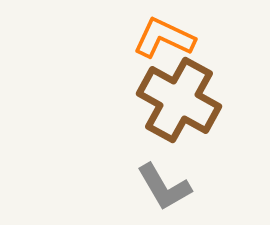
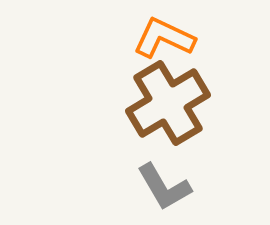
brown cross: moved 11 px left, 3 px down; rotated 30 degrees clockwise
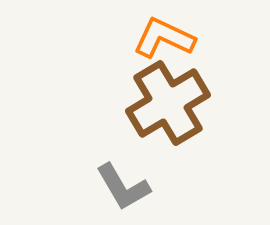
gray L-shape: moved 41 px left
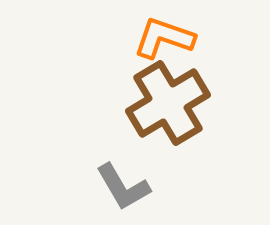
orange L-shape: rotated 6 degrees counterclockwise
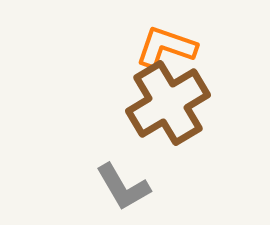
orange L-shape: moved 2 px right, 9 px down
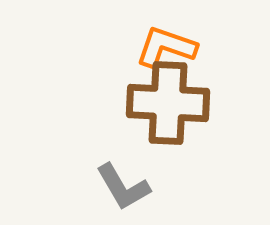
brown cross: rotated 34 degrees clockwise
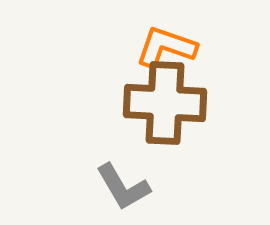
brown cross: moved 3 px left
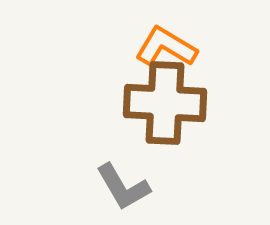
orange L-shape: rotated 12 degrees clockwise
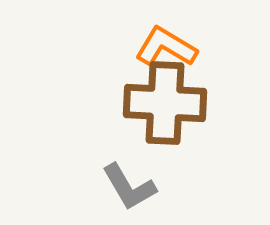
gray L-shape: moved 6 px right
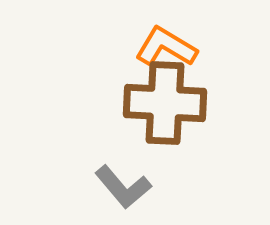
gray L-shape: moved 6 px left; rotated 10 degrees counterclockwise
